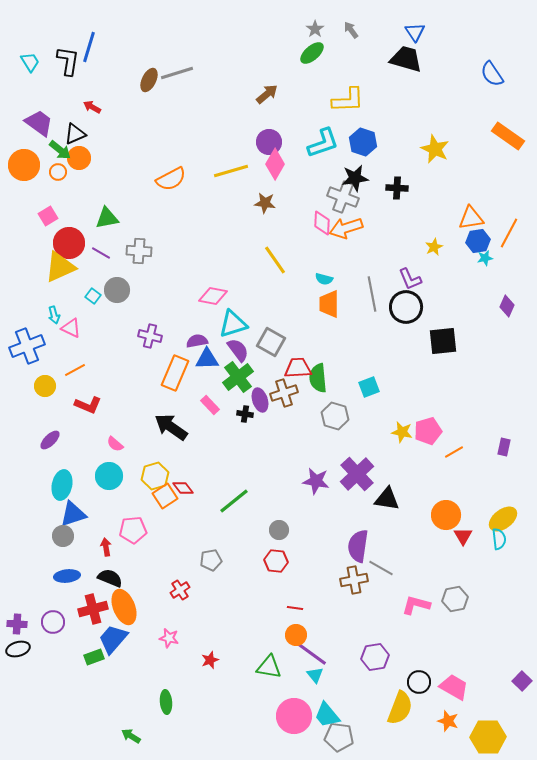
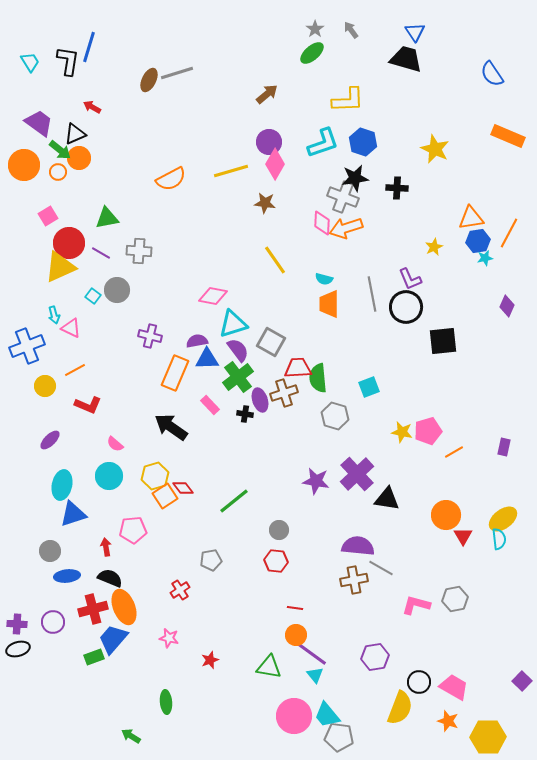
orange rectangle at (508, 136): rotated 12 degrees counterclockwise
gray circle at (63, 536): moved 13 px left, 15 px down
purple semicircle at (358, 546): rotated 88 degrees clockwise
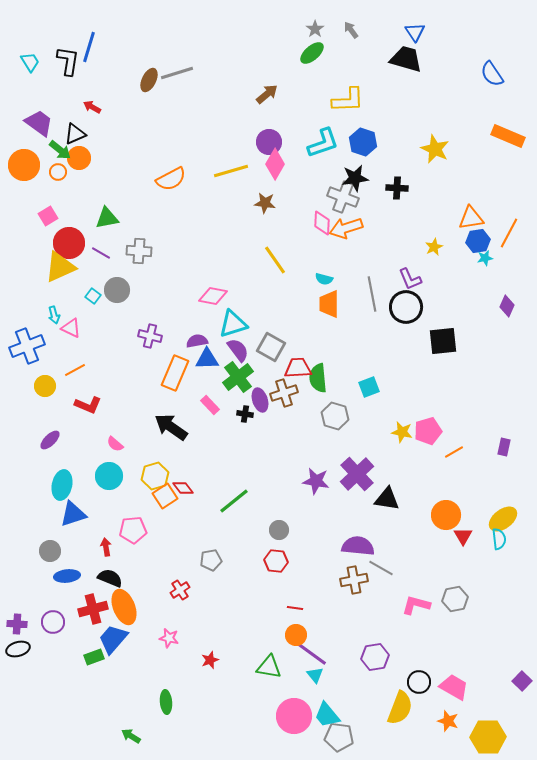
gray square at (271, 342): moved 5 px down
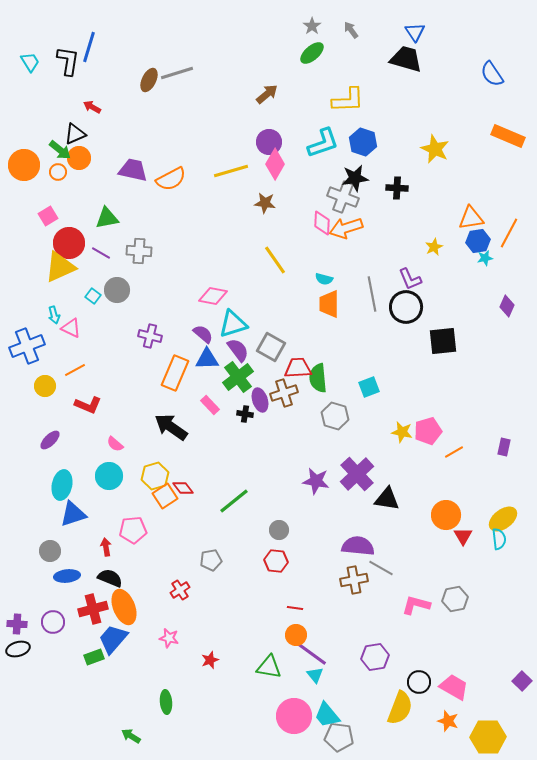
gray star at (315, 29): moved 3 px left, 3 px up
purple trapezoid at (39, 123): moved 94 px right, 47 px down; rotated 24 degrees counterclockwise
purple semicircle at (197, 341): moved 6 px right, 7 px up; rotated 50 degrees clockwise
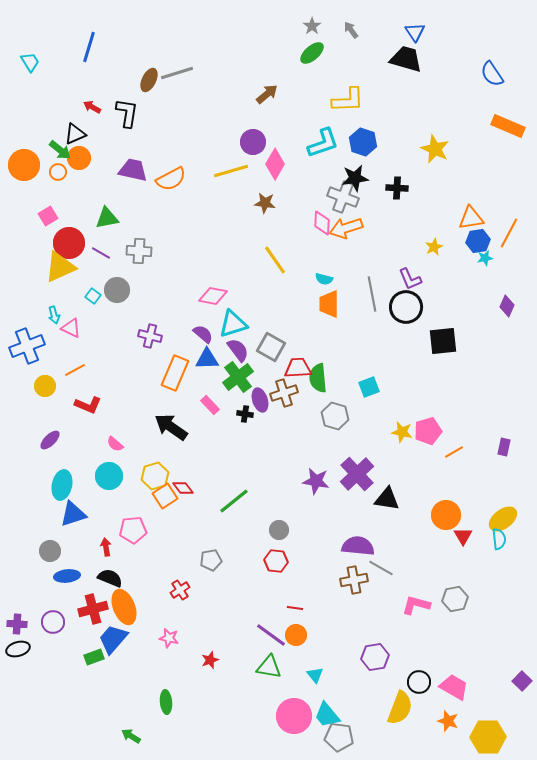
black L-shape at (68, 61): moved 59 px right, 52 px down
orange rectangle at (508, 136): moved 10 px up
purple circle at (269, 142): moved 16 px left
purple line at (312, 654): moved 41 px left, 19 px up
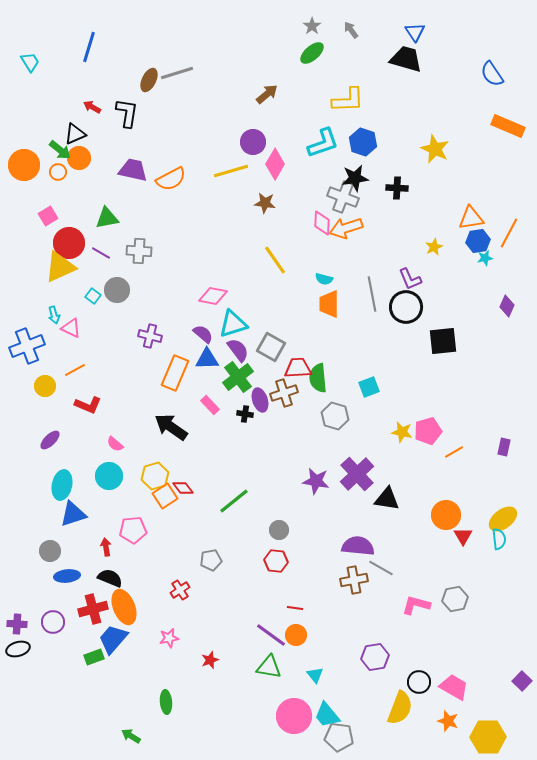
pink star at (169, 638): rotated 24 degrees counterclockwise
